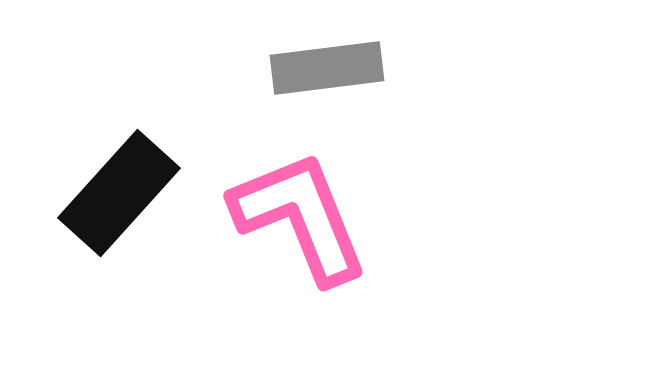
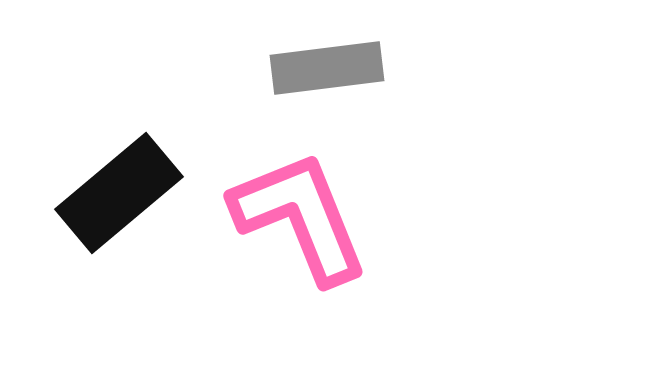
black rectangle: rotated 8 degrees clockwise
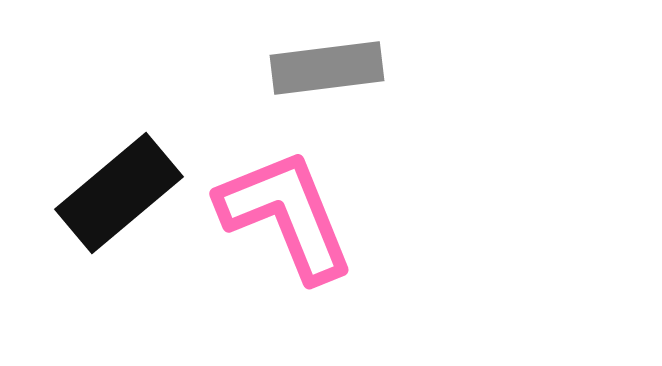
pink L-shape: moved 14 px left, 2 px up
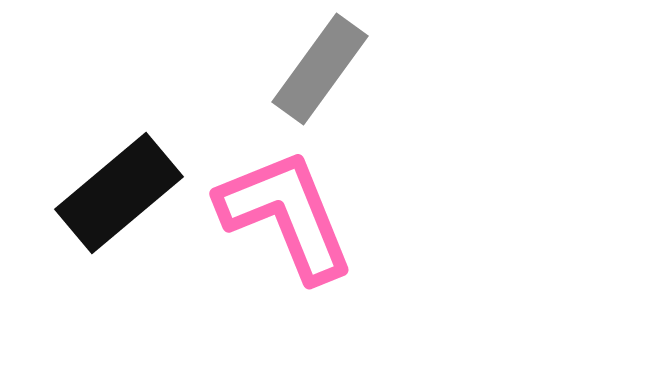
gray rectangle: moved 7 px left, 1 px down; rotated 47 degrees counterclockwise
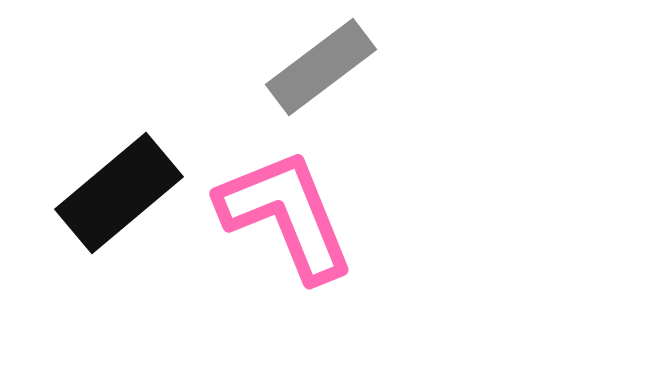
gray rectangle: moved 1 px right, 2 px up; rotated 17 degrees clockwise
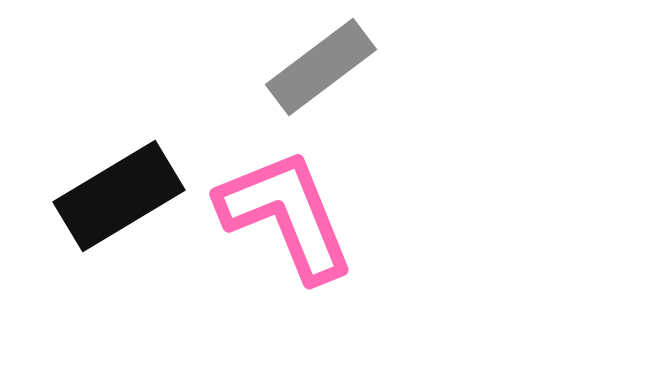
black rectangle: moved 3 px down; rotated 9 degrees clockwise
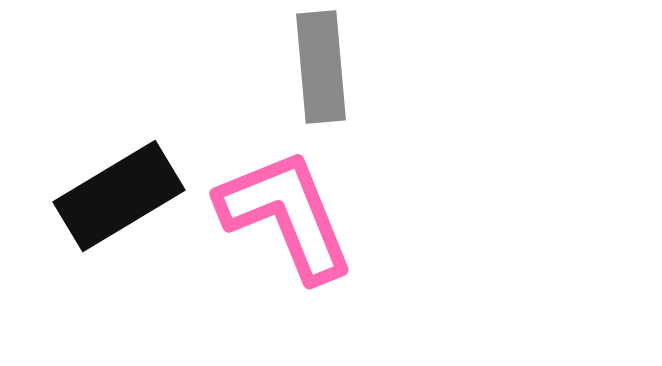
gray rectangle: rotated 58 degrees counterclockwise
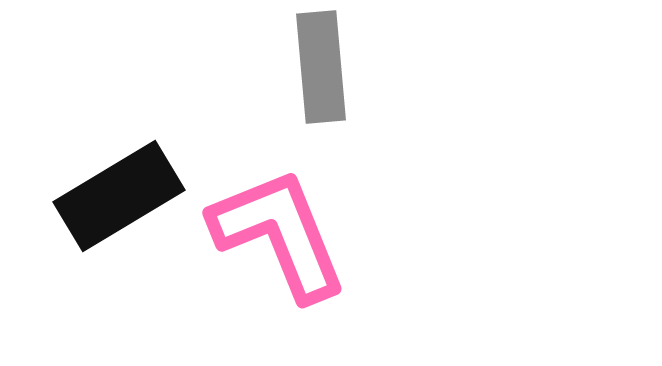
pink L-shape: moved 7 px left, 19 px down
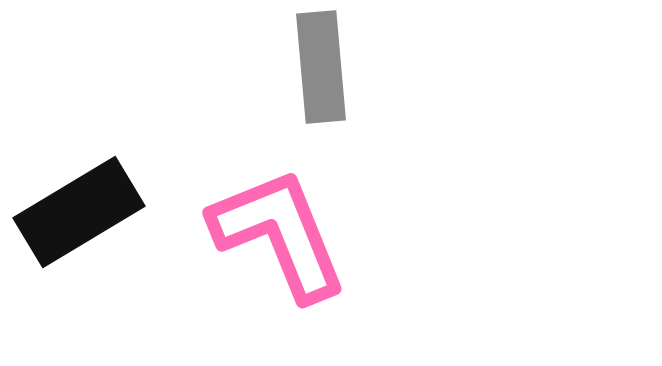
black rectangle: moved 40 px left, 16 px down
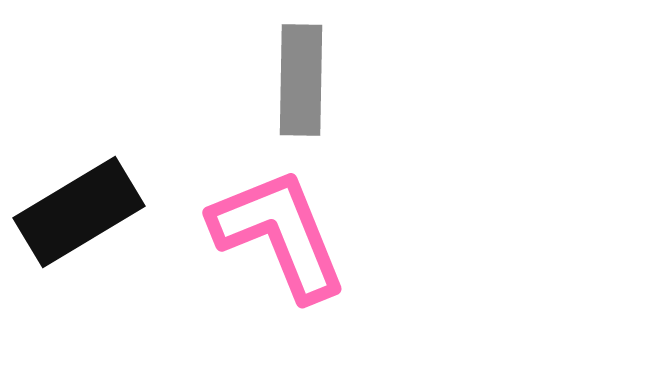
gray rectangle: moved 20 px left, 13 px down; rotated 6 degrees clockwise
